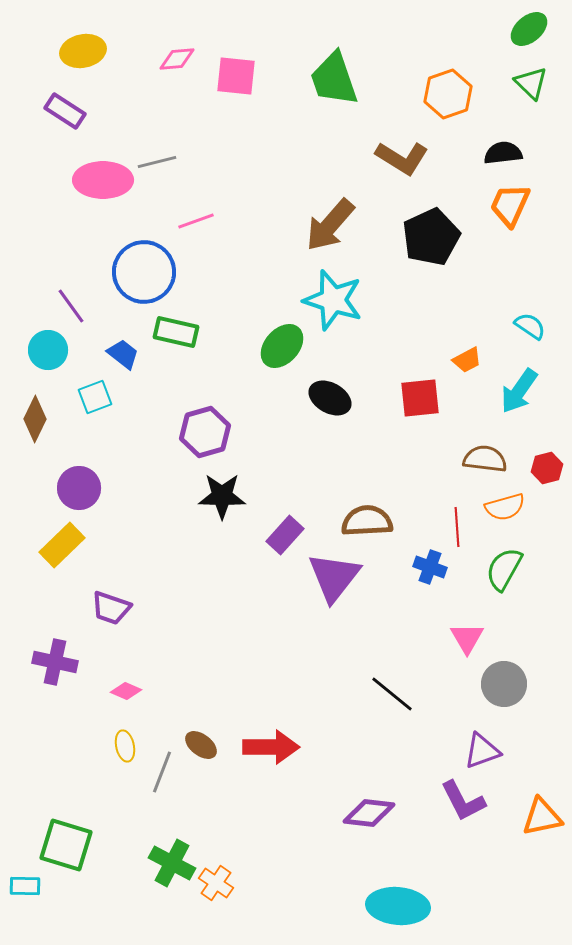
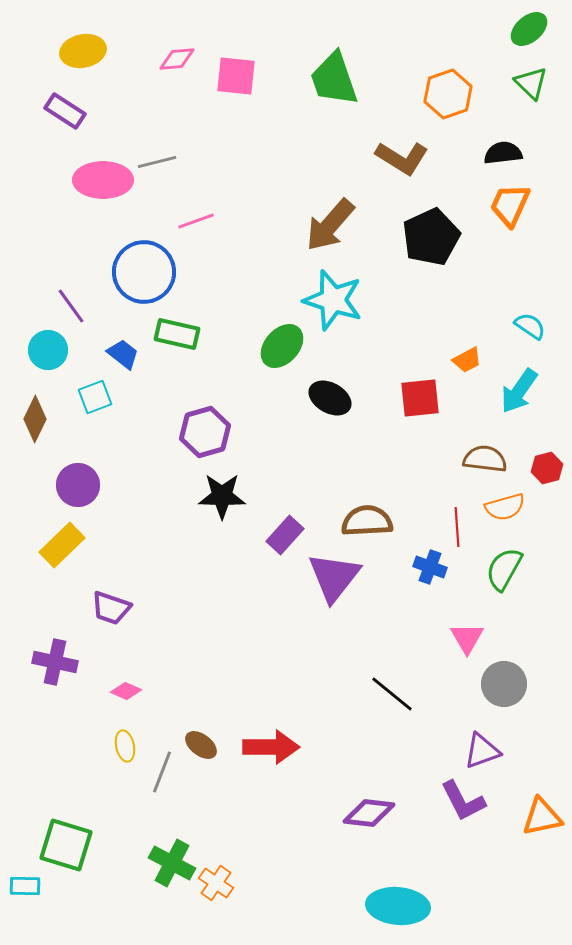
green rectangle at (176, 332): moved 1 px right, 2 px down
purple circle at (79, 488): moved 1 px left, 3 px up
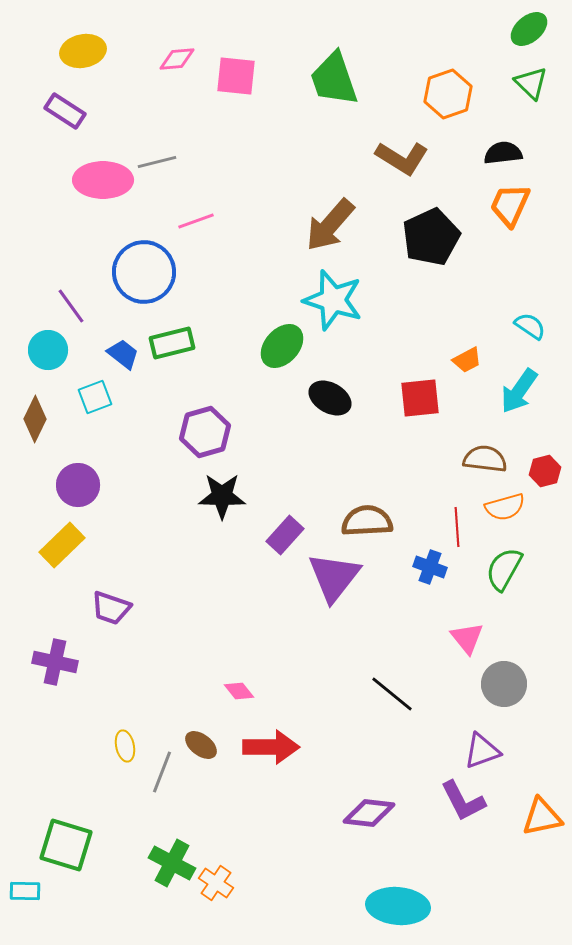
green rectangle at (177, 334): moved 5 px left, 9 px down; rotated 27 degrees counterclockwise
red hexagon at (547, 468): moved 2 px left, 3 px down
pink triangle at (467, 638): rotated 9 degrees counterclockwise
pink diamond at (126, 691): moved 113 px right; rotated 28 degrees clockwise
cyan rectangle at (25, 886): moved 5 px down
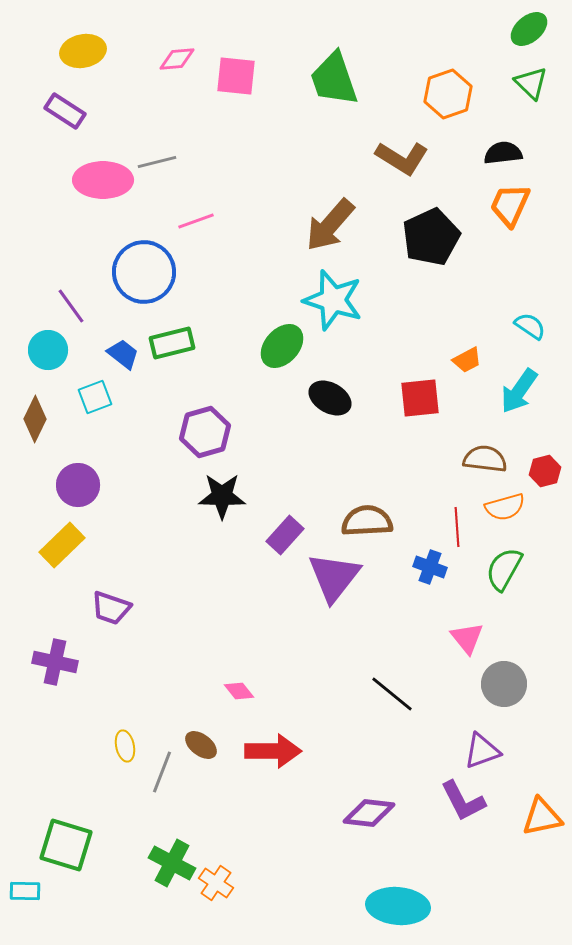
red arrow at (271, 747): moved 2 px right, 4 px down
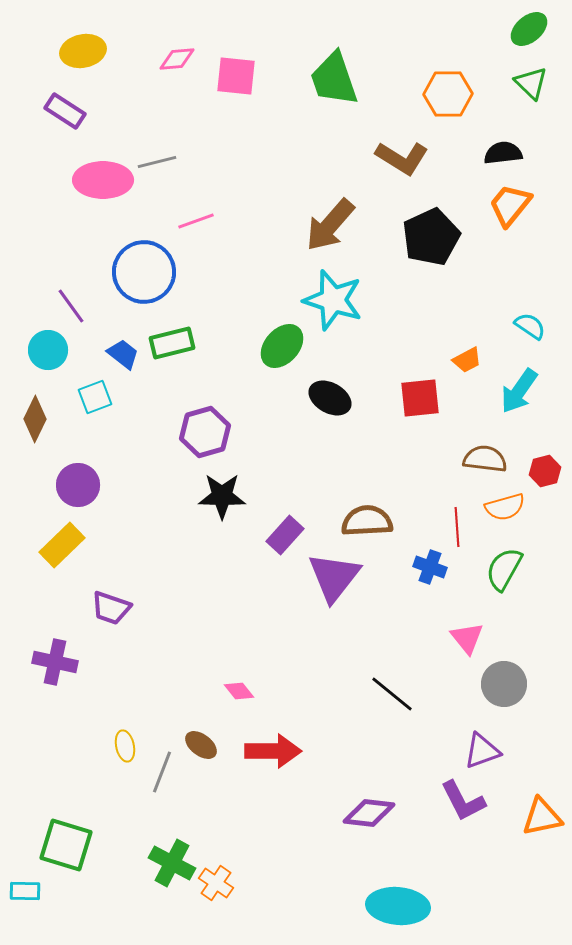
orange hexagon at (448, 94): rotated 18 degrees clockwise
orange trapezoid at (510, 205): rotated 15 degrees clockwise
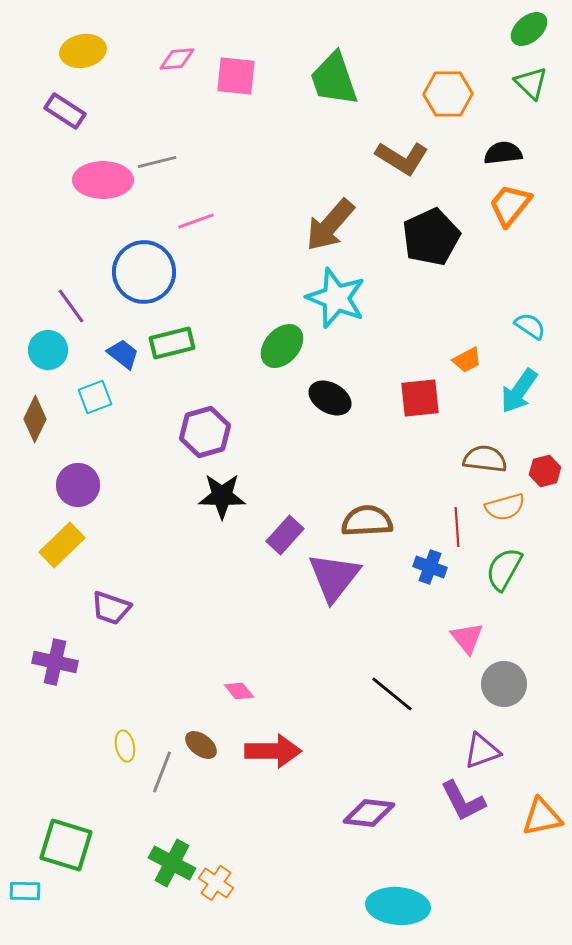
cyan star at (333, 300): moved 3 px right, 2 px up; rotated 4 degrees clockwise
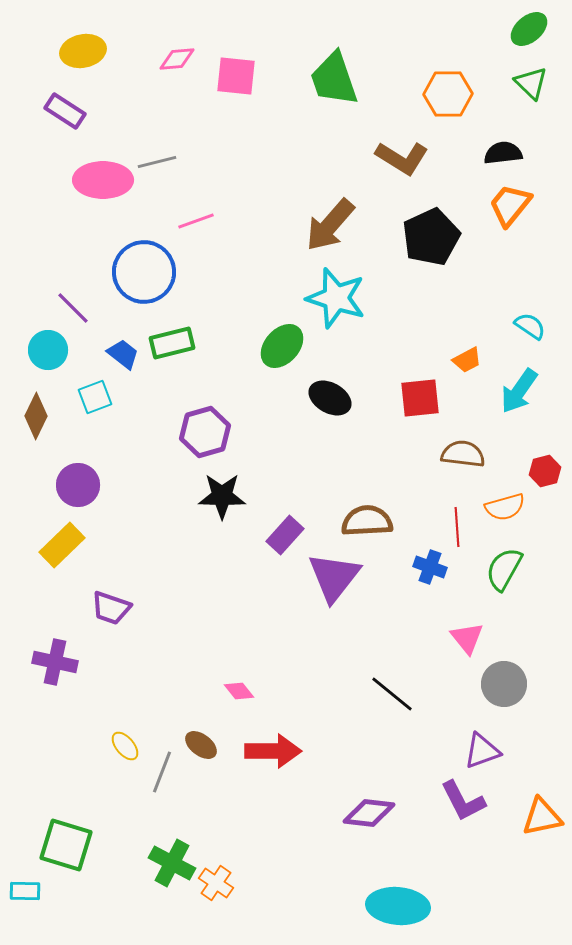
cyan star at (336, 298): rotated 4 degrees counterclockwise
purple line at (71, 306): moved 2 px right, 2 px down; rotated 9 degrees counterclockwise
brown diamond at (35, 419): moved 1 px right, 3 px up
brown semicircle at (485, 459): moved 22 px left, 5 px up
yellow ellipse at (125, 746): rotated 28 degrees counterclockwise
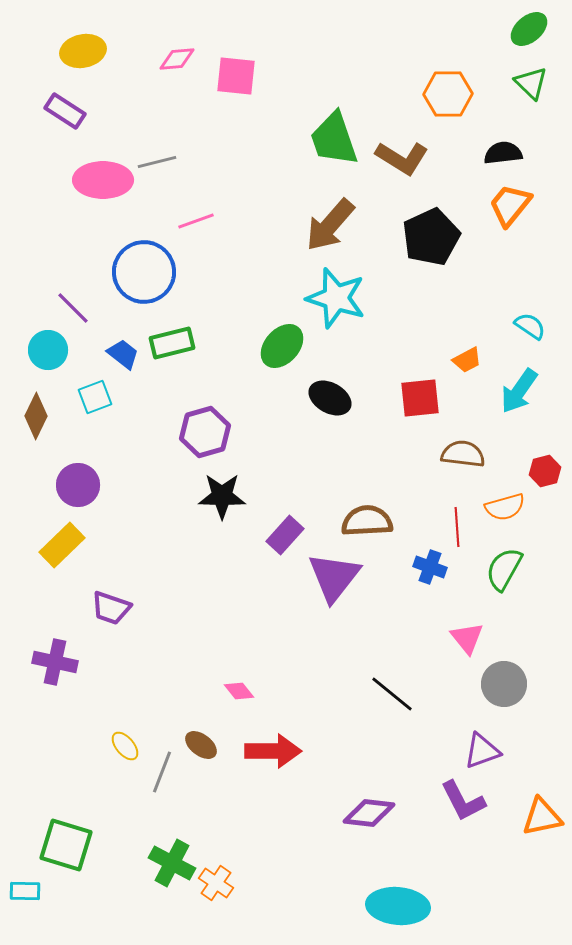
green trapezoid at (334, 79): moved 60 px down
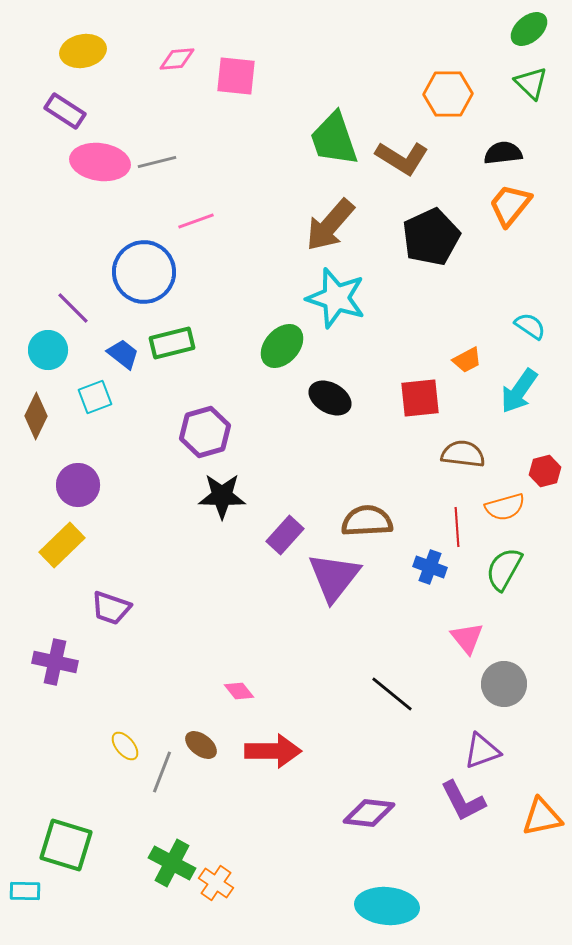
pink ellipse at (103, 180): moved 3 px left, 18 px up; rotated 8 degrees clockwise
cyan ellipse at (398, 906): moved 11 px left
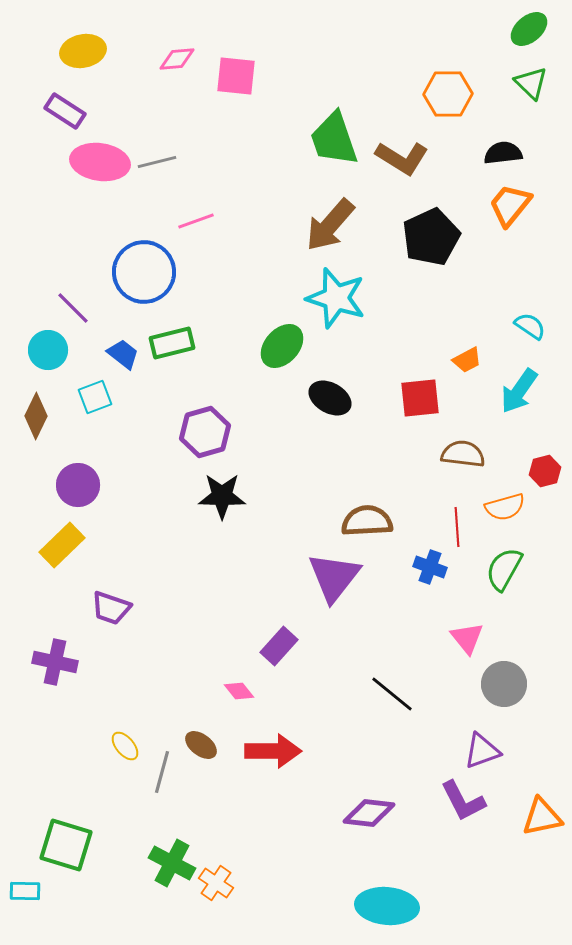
purple rectangle at (285, 535): moved 6 px left, 111 px down
gray line at (162, 772): rotated 6 degrees counterclockwise
